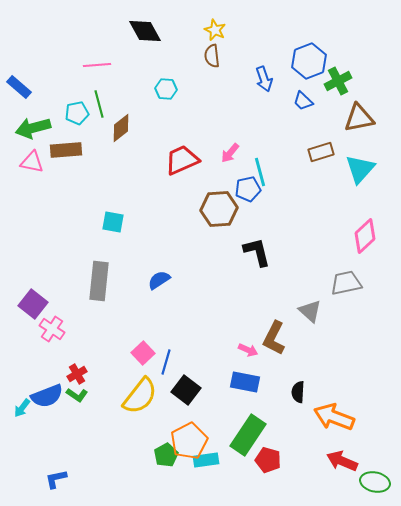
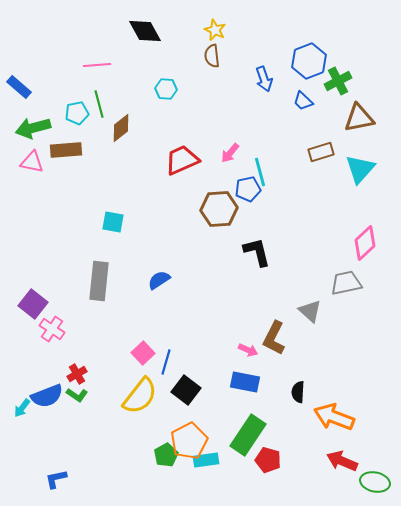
pink diamond at (365, 236): moved 7 px down
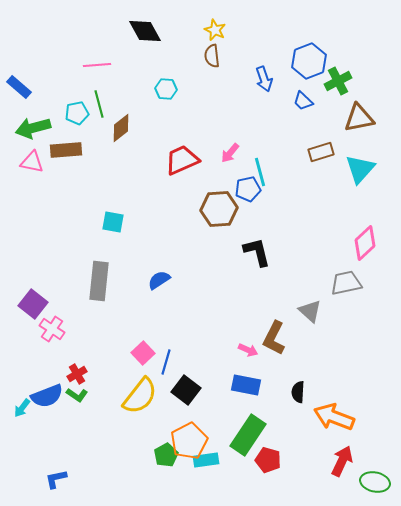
blue rectangle at (245, 382): moved 1 px right, 3 px down
red arrow at (342, 461): rotated 92 degrees clockwise
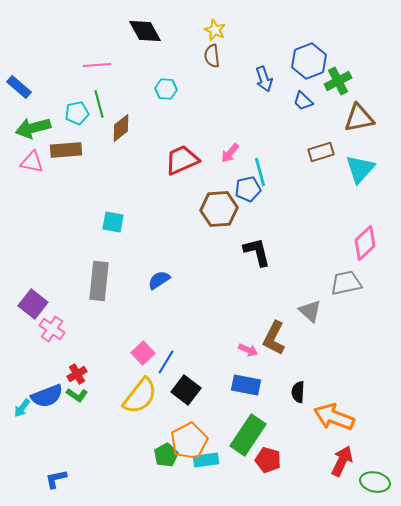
blue line at (166, 362): rotated 15 degrees clockwise
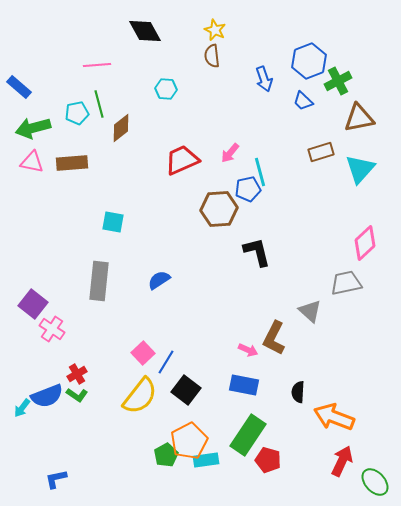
brown rectangle at (66, 150): moved 6 px right, 13 px down
blue rectangle at (246, 385): moved 2 px left
green ellipse at (375, 482): rotated 36 degrees clockwise
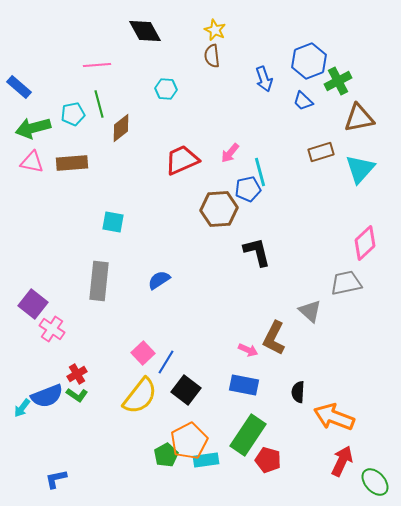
cyan pentagon at (77, 113): moved 4 px left, 1 px down
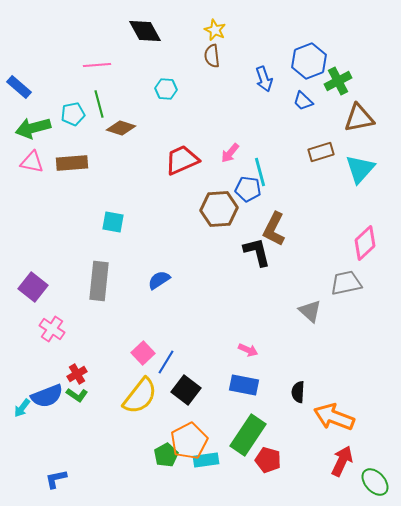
brown diamond at (121, 128): rotated 56 degrees clockwise
blue pentagon at (248, 189): rotated 20 degrees clockwise
purple square at (33, 304): moved 17 px up
brown L-shape at (274, 338): moved 109 px up
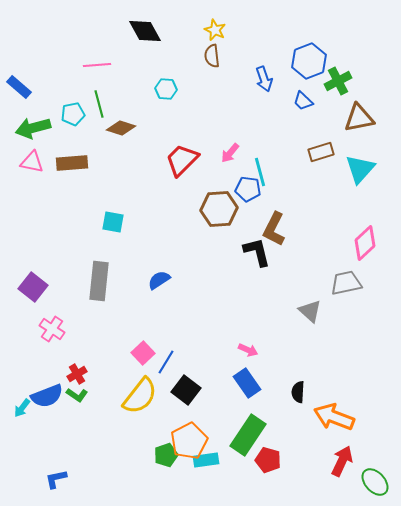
red trapezoid at (182, 160): rotated 21 degrees counterclockwise
blue rectangle at (244, 385): moved 3 px right, 2 px up; rotated 44 degrees clockwise
green pentagon at (166, 455): rotated 10 degrees clockwise
